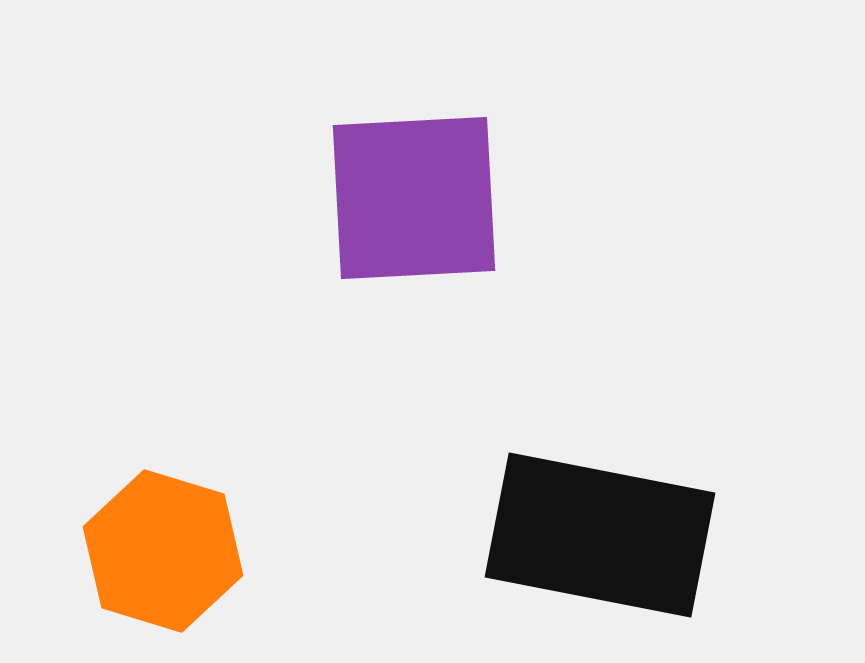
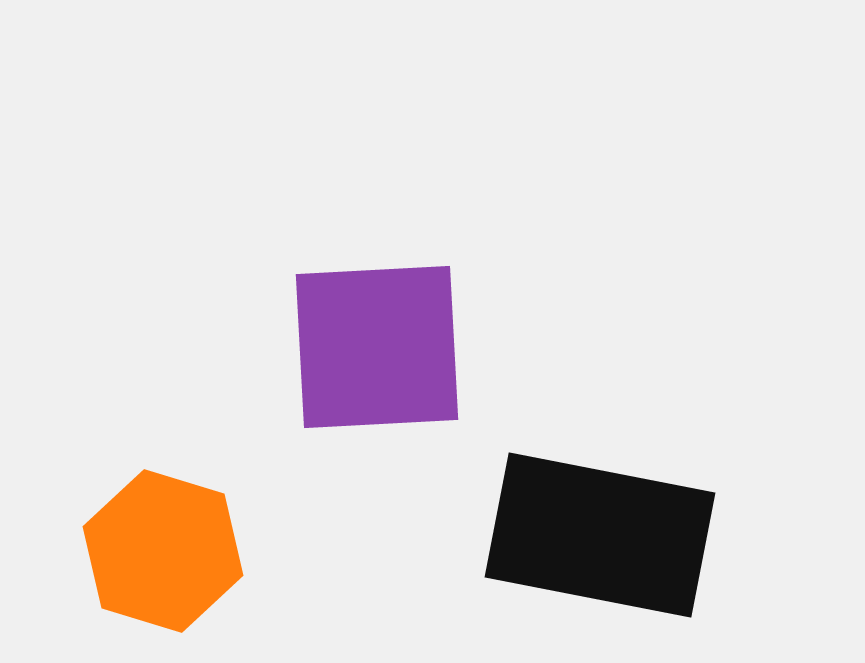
purple square: moved 37 px left, 149 px down
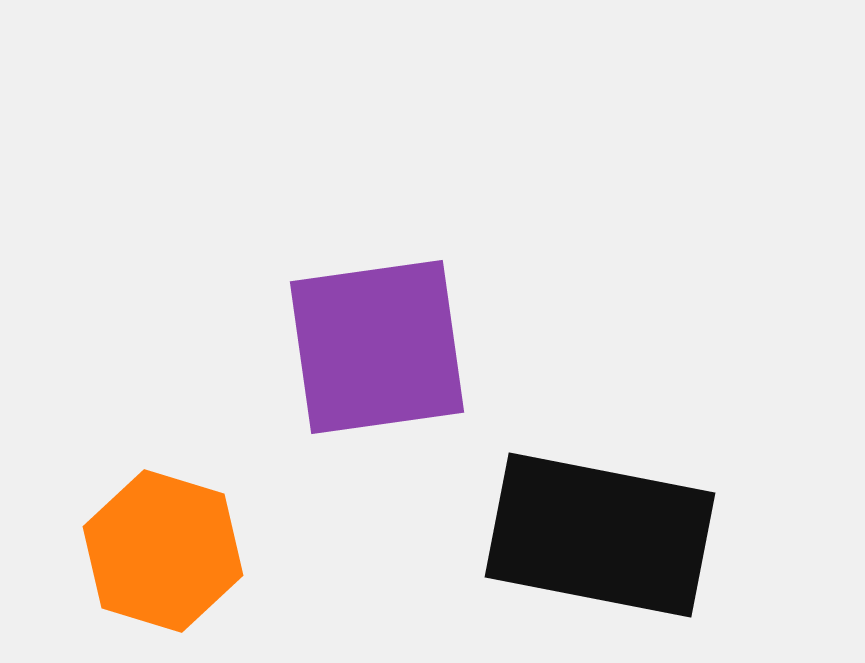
purple square: rotated 5 degrees counterclockwise
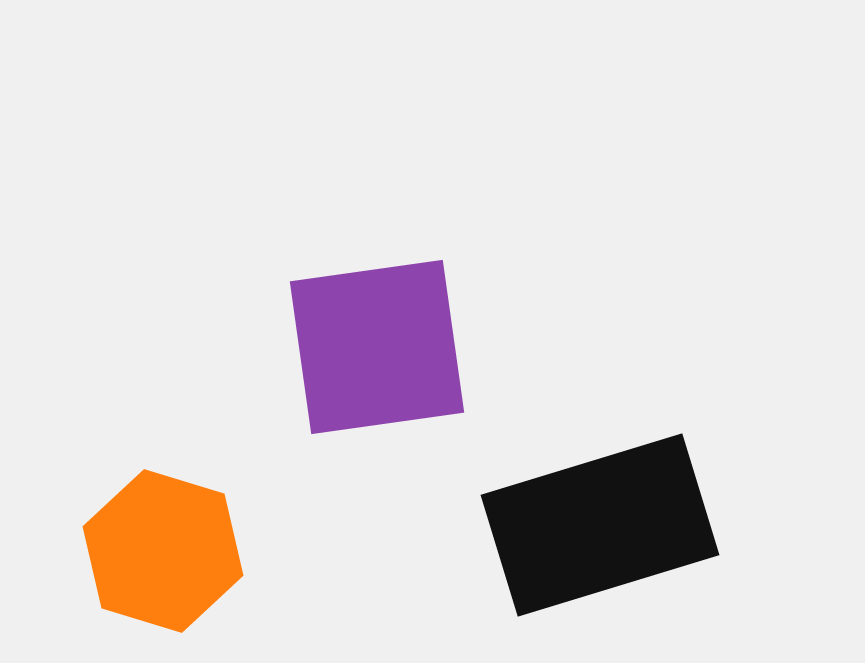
black rectangle: moved 10 px up; rotated 28 degrees counterclockwise
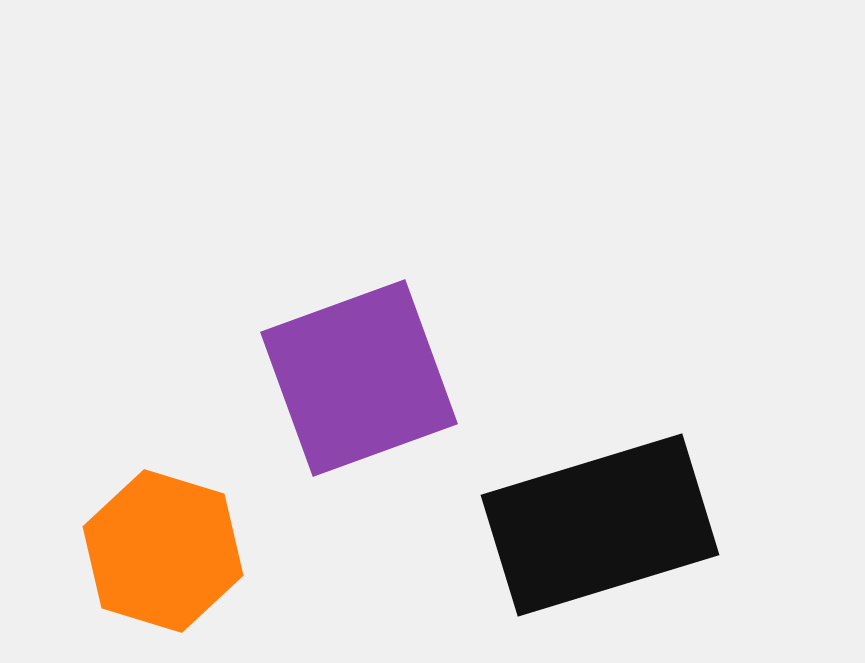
purple square: moved 18 px left, 31 px down; rotated 12 degrees counterclockwise
